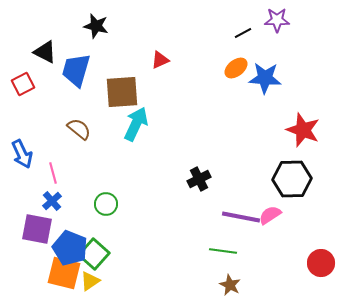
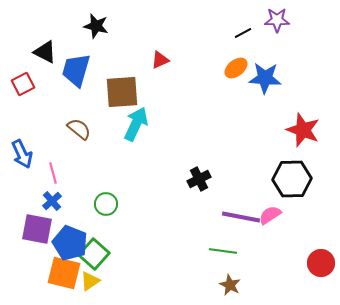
blue pentagon: moved 5 px up
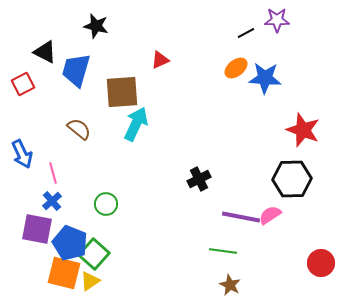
black line: moved 3 px right
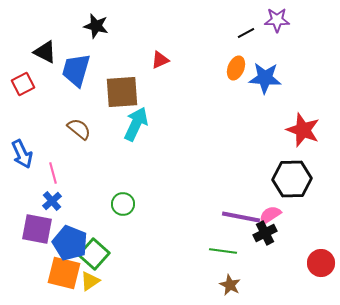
orange ellipse: rotated 30 degrees counterclockwise
black cross: moved 66 px right, 54 px down
green circle: moved 17 px right
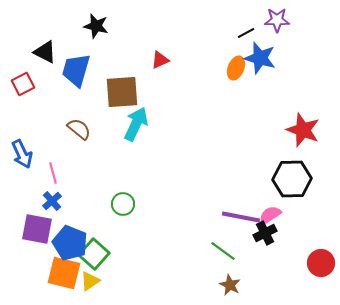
blue star: moved 5 px left, 20 px up; rotated 12 degrees clockwise
green line: rotated 28 degrees clockwise
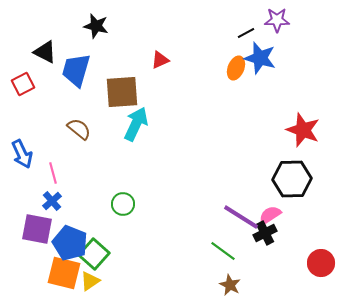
purple line: rotated 21 degrees clockwise
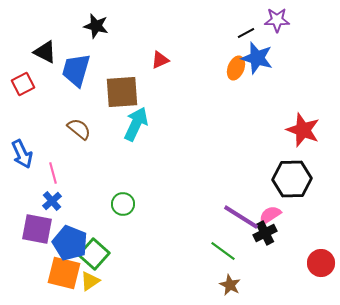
blue star: moved 3 px left
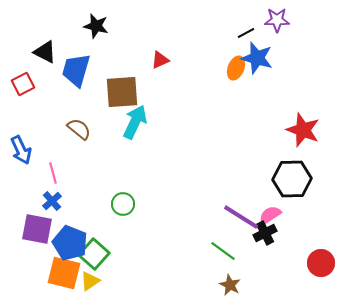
cyan arrow: moved 1 px left, 2 px up
blue arrow: moved 1 px left, 4 px up
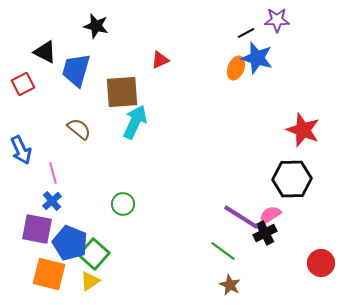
orange square: moved 15 px left, 1 px down
